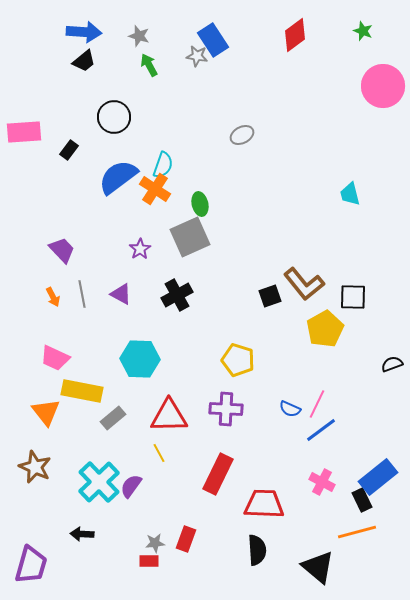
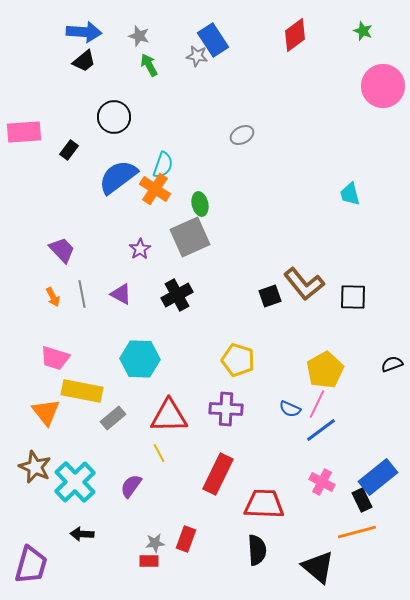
yellow pentagon at (325, 329): moved 41 px down
pink trapezoid at (55, 358): rotated 8 degrees counterclockwise
cyan cross at (99, 482): moved 24 px left
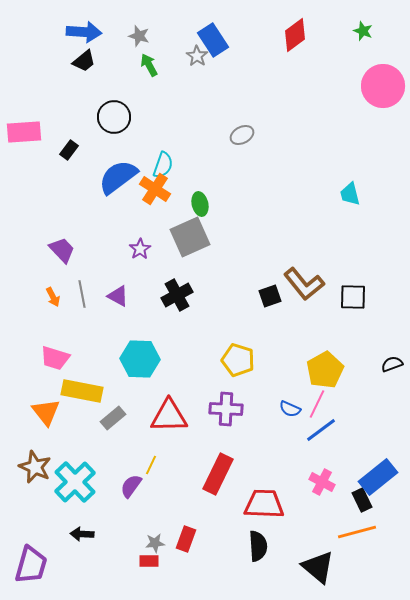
gray star at (197, 56): rotated 25 degrees clockwise
purple triangle at (121, 294): moved 3 px left, 2 px down
yellow line at (159, 453): moved 8 px left, 12 px down; rotated 54 degrees clockwise
black semicircle at (257, 550): moved 1 px right, 4 px up
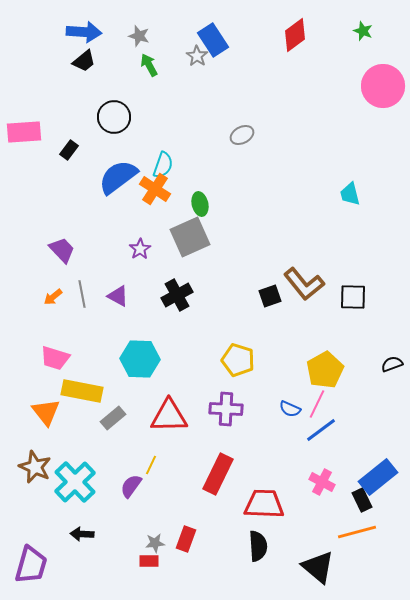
orange arrow at (53, 297): rotated 78 degrees clockwise
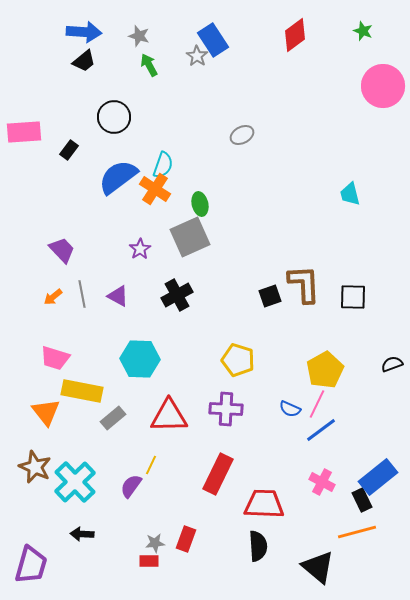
brown L-shape at (304, 284): rotated 144 degrees counterclockwise
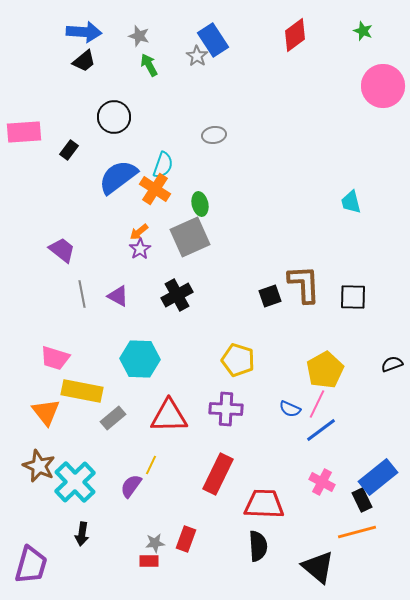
gray ellipse at (242, 135): moved 28 px left; rotated 20 degrees clockwise
cyan trapezoid at (350, 194): moved 1 px right, 8 px down
purple trapezoid at (62, 250): rotated 8 degrees counterclockwise
orange arrow at (53, 297): moved 86 px right, 65 px up
brown star at (35, 467): moved 4 px right, 1 px up
black arrow at (82, 534): rotated 85 degrees counterclockwise
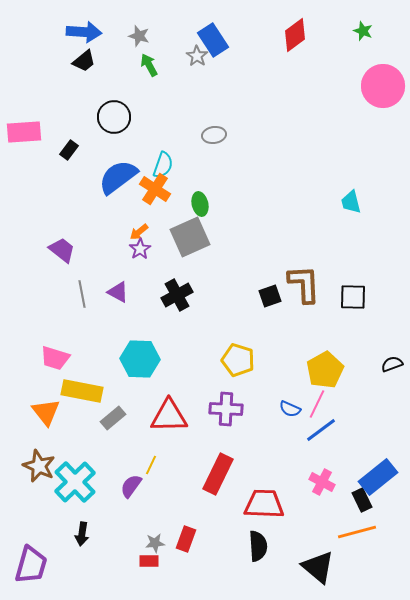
purple triangle at (118, 296): moved 4 px up
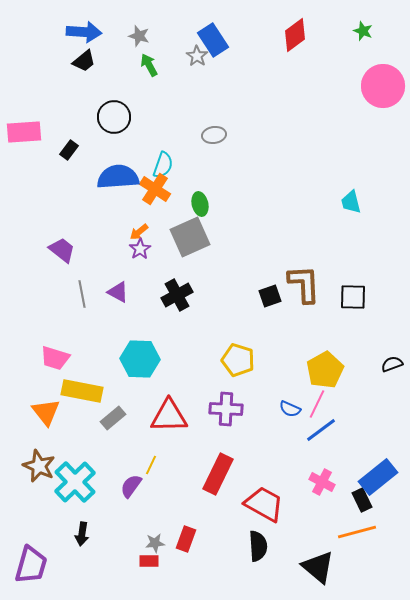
blue semicircle at (118, 177): rotated 33 degrees clockwise
red trapezoid at (264, 504): rotated 27 degrees clockwise
